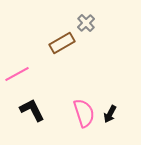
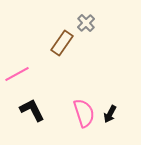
brown rectangle: rotated 25 degrees counterclockwise
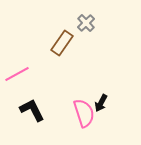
black arrow: moved 9 px left, 11 px up
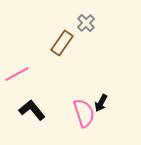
black L-shape: rotated 12 degrees counterclockwise
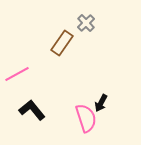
pink semicircle: moved 2 px right, 5 px down
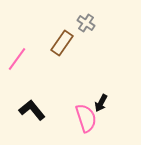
gray cross: rotated 12 degrees counterclockwise
pink line: moved 15 px up; rotated 25 degrees counterclockwise
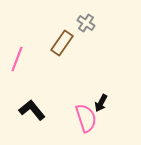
pink line: rotated 15 degrees counterclockwise
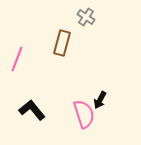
gray cross: moved 6 px up
brown rectangle: rotated 20 degrees counterclockwise
black arrow: moved 1 px left, 3 px up
pink semicircle: moved 2 px left, 4 px up
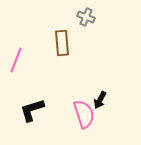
gray cross: rotated 12 degrees counterclockwise
brown rectangle: rotated 20 degrees counterclockwise
pink line: moved 1 px left, 1 px down
black L-shape: rotated 68 degrees counterclockwise
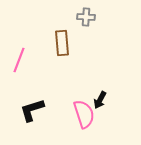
gray cross: rotated 18 degrees counterclockwise
pink line: moved 3 px right
